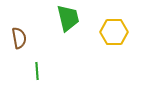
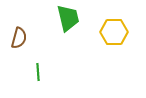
brown semicircle: rotated 25 degrees clockwise
green line: moved 1 px right, 1 px down
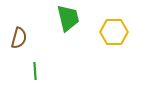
green line: moved 3 px left, 1 px up
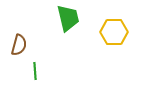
brown semicircle: moved 7 px down
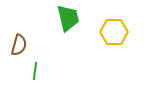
green line: rotated 12 degrees clockwise
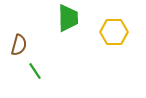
green trapezoid: rotated 12 degrees clockwise
green line: rotated 42 degrees counterclockwise
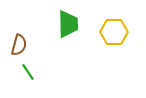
green trapezoid: moved 6 px down
green line: moved 7 px left, 1 px down
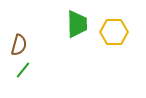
green trapezoid: moved 9 px right
green line: moved 5 px left, 2 px up; rotated 72 degrees clockwise
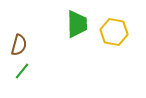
yellow hexagon: rotated 12 degrees clockwise
green line: moved 1 px left, 1 px down
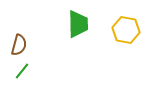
green trapezoid: moved 1 px right
yellow hexagon: moved 12 px right, 2 px up
